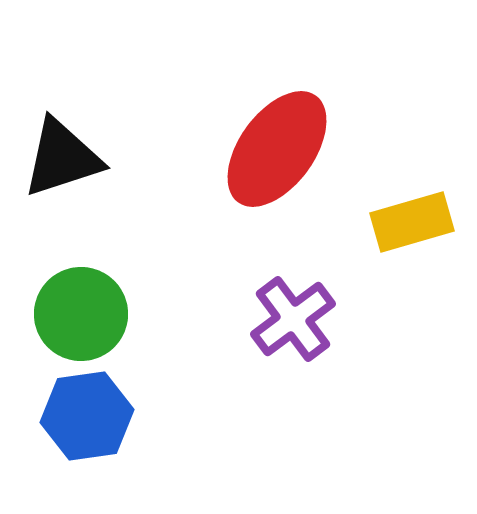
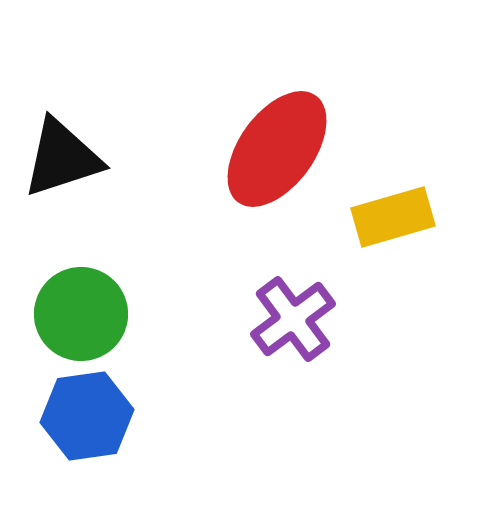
yellow rectangle: moved 19 px left, 5 px up
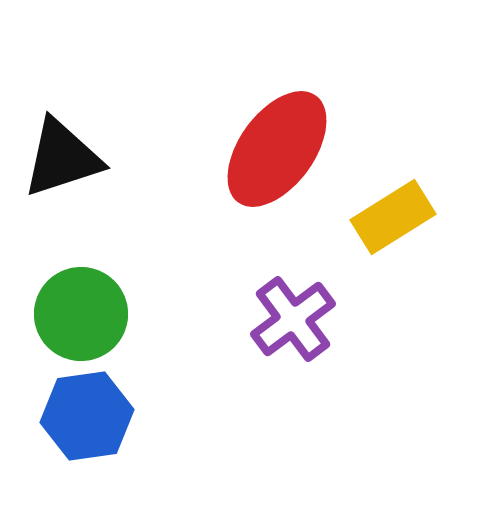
yellow rectangle: rotated 16 degrees counterclockwise
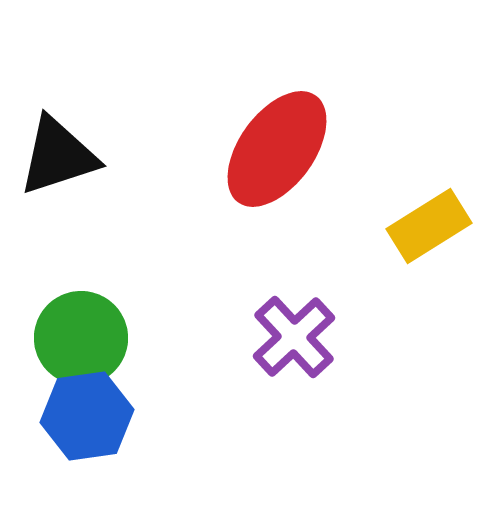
black triangle: moved 4 px left, 2 px up
yellow rectangle: moved 36 px right, 9 px down
green circle: moved 24 px down
purple cross: moved 1 px right, 18 px down; rotated 6 degrees counterclockwise
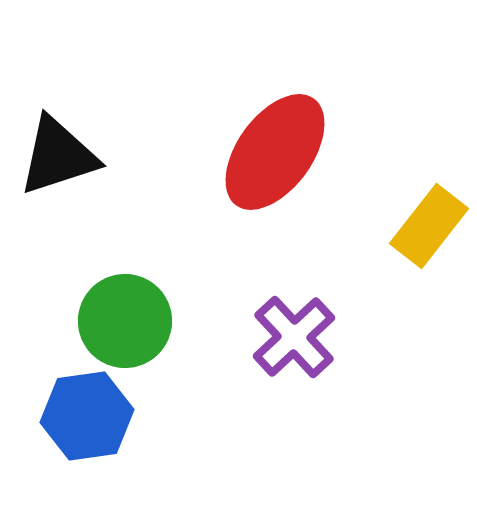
red ellipse: moved 2 px left, 3 px down
yellow rectangle: rotated 20 degrees counterclockwise
green circle: moved 44 px right, 17 px up
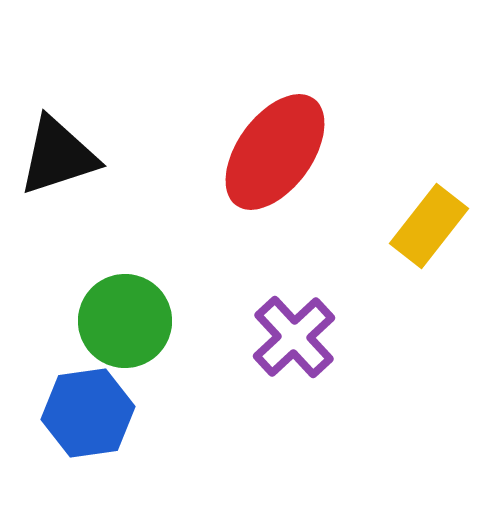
blue hexagon: moved 1 px right, 3 px up
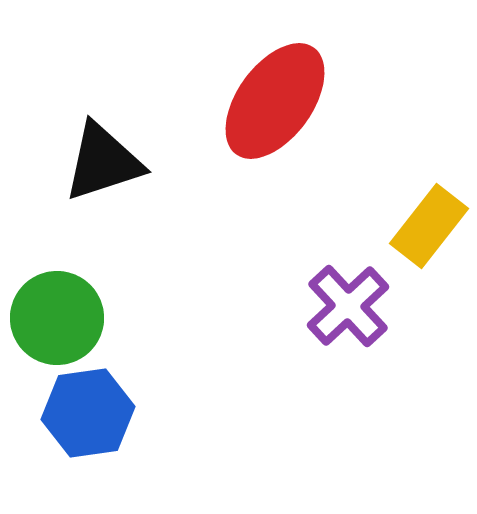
red ellipse: moved 51 px up
black triangle: moved 45 px right, 6 px down
green circle: moved 68 px left, 3 px up
purple cross: moved 54 px right, 31 px up
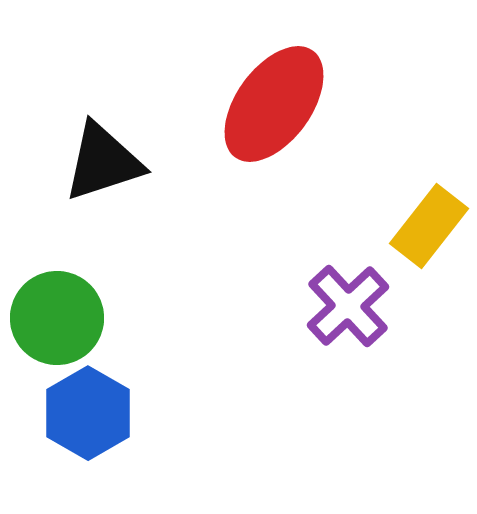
red ellipse: moved 1 px left, 3 px down
blue hexagon: rotated 22 degrees counterclockwise
